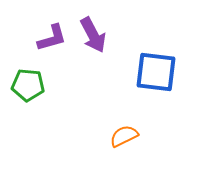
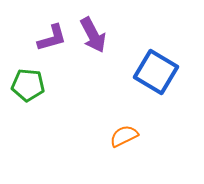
blue square: rotated 24 degrees clockwise
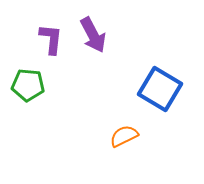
purple L-shape: moved 1 px left, 1 px down; rotated 68 degrees counterclockwise
blue square: moved 4 px right, 17 px down
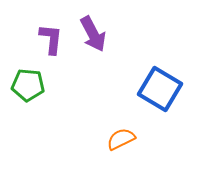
purple arrow: moved 1 px up
orange semicircle: moved 3 px left, 3 px down
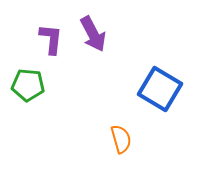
orange semicircle: rotated 100 degrees clockwise
